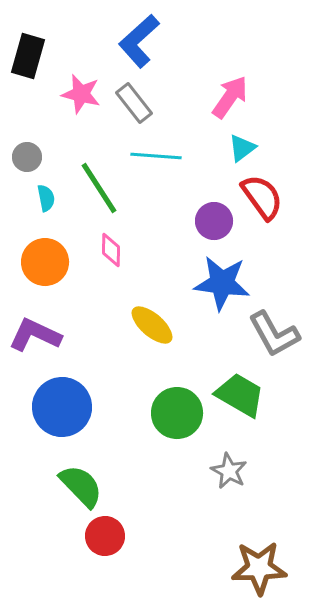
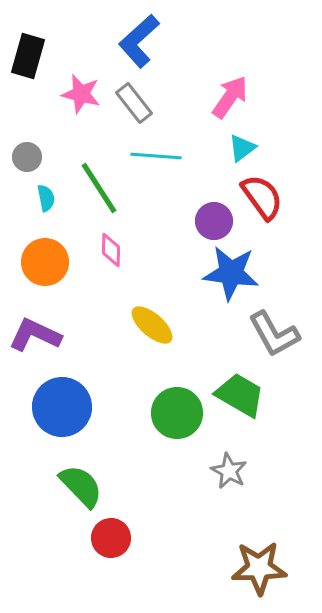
blue star: moved 9 px right, 10 px up
red circle: moved 6 px right, 2 px down
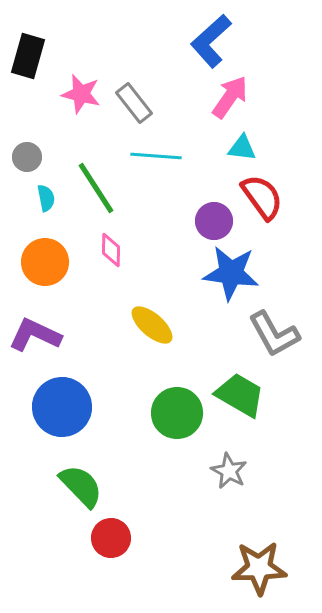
blue L-shape: moved 72 px right
cyan triangle: rotated 44 degrees clockwise
green line: moved 3 px left
